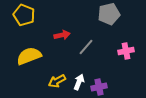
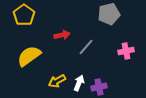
yellow pentagon: rotated 15 degrees clockwise
yellow semicircle: rotated 15 degrees counterclockwise
white arrow: moved 1 px down
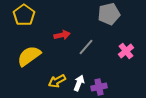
pink cross: rotated 28 degrees counterclockwise
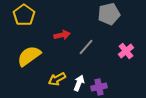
yellow arrow: moved 2 px up
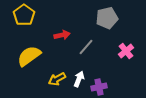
gray pentagon: moved 2 px left, 4 px down
white arrow: moved 4 px up
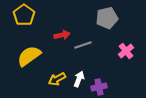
gray line: moved 3 px left, 2 px up; rotated 30 degrees clockwise
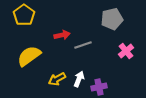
gray pentagon: moved 5 px right, 1 px down
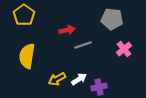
gray pentagon: rotated 20 degrees clockwise
red arrow: moved 5 px right, 5 px up
pink cross: moved 2 px left, 2 px up
yellow semicircle: moved 2 px left; rotated 45 degrees counterclockwise
white arrow: rotated 35 degrees clockwise
